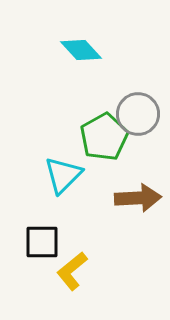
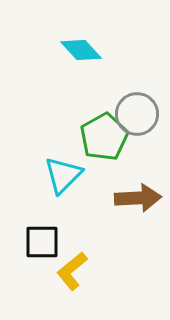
gray circle: moved 1 px left
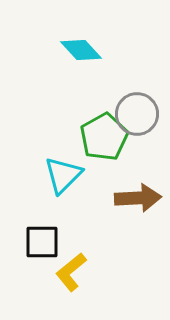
yellow L-shape: moved 1 px left, 1 px down
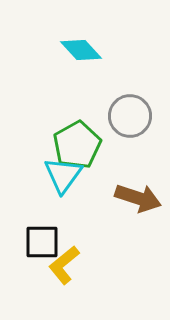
gray circle: moved 7 px left, 2 px down
green pentagon: moved 27 px left, 8 px down
cyan triangle: rotated 9 degrees counterclockwise
brown arrow: rotated 21 degrees clockwise
yellow L-shape: moved 7 px left, 7 px up
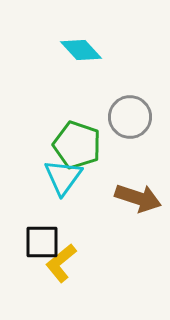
gray circle: moved 1 px down
green pentagon: rotated 24 degrees counterclockwise
cyan triangle: moved 2 px down
yellow L-shape: moved 3 px left, 2 px up
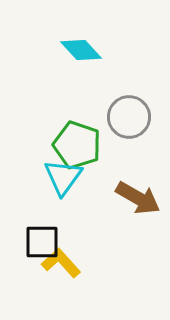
gray circle: moved 1 px left
brown arrow: rotated 12 degrees clockwise
yellow L-shape: rotated 87 degrees clockwise
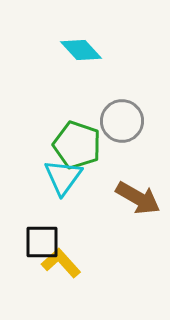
gray circle: moved 7 px left, 4 px down
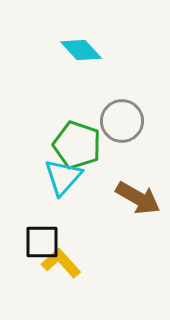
cyan triangle: rotated 6 degrees clockwise
